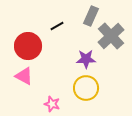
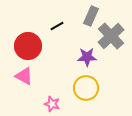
purple star: moved 1 px right, 2 px up
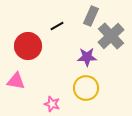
pink triangle: moved 8 px left, 5 px down; rotated 18 degrees counterclockwise
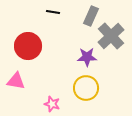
black line: moved 4 px left, 14 px up; rotated 40 degrees clockwise
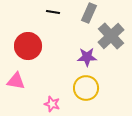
gray rectangle: moved 2 px left, 3 px up
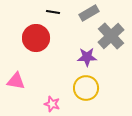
gray rectangle: rotated 36 degrees clockwise
red circle: moved 8 px right, 8 px up
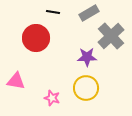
pink star: moved 6 px up
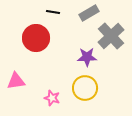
pink triangle: rotated 18 degrees counterclockwise
yellow circle: moved 1 px left
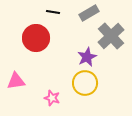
purple star: rotated 24 degrees counterclockwise
yellow circle: moved 5 px up
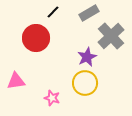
black line: rotated 56 degrees counterclockwise
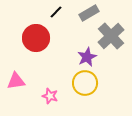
black line: moved 3 px right
pink star: moved 2 px left, 2 px up
